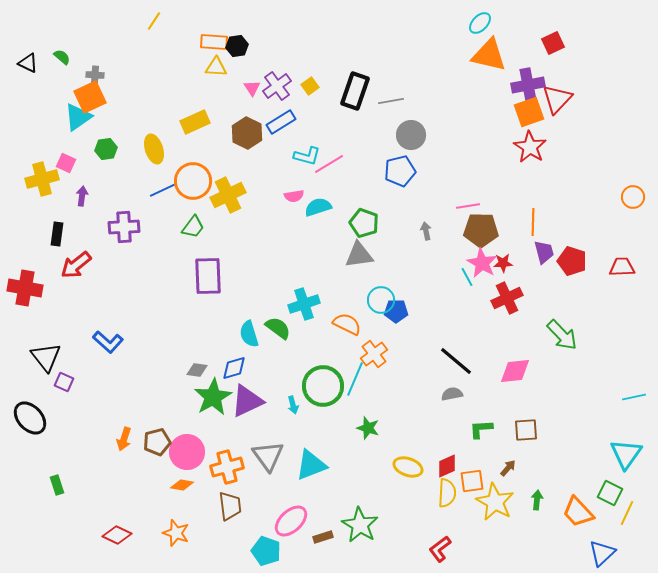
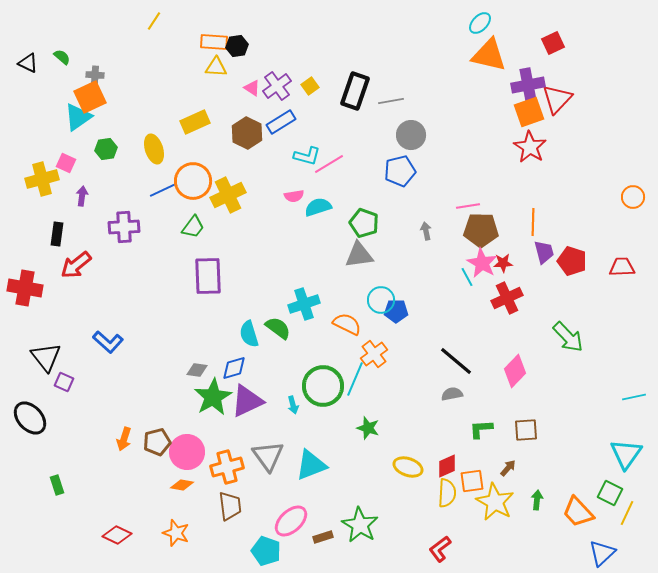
pink triangle at (252, 88): rotated 24 degrees counterclockwise
green arrow at (562, 335): moved 6 px right, 2 px down
pink diamond at (515, 371): rotated 40 degrees counterclockwise
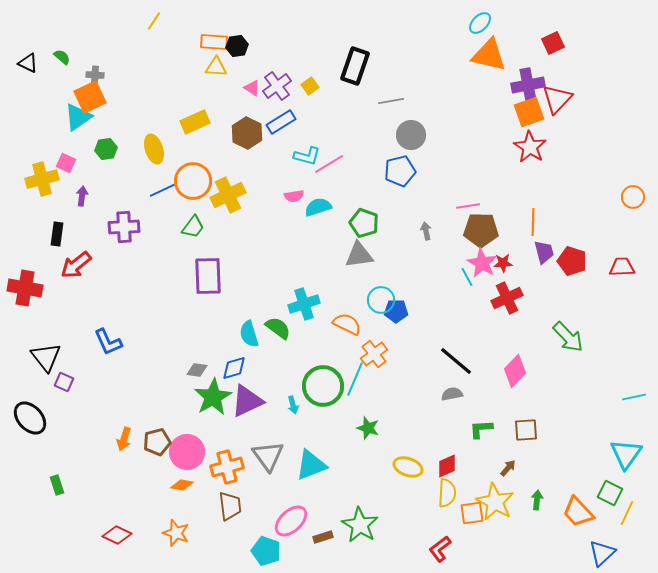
black rectangle at (355, 91): moved 25 px up
blue L-shape at (108, 342): rotated 24 degrees clockwise
orange square at (472, 481): moved 32 px down
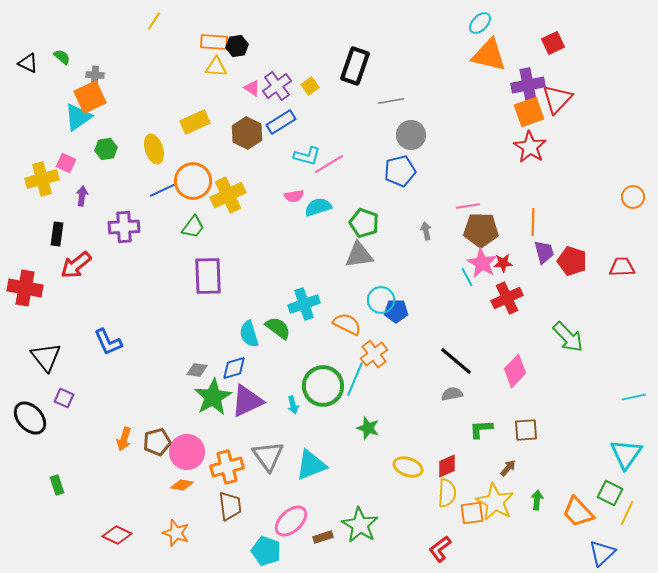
purple square at (64, 382): moved 16 px down
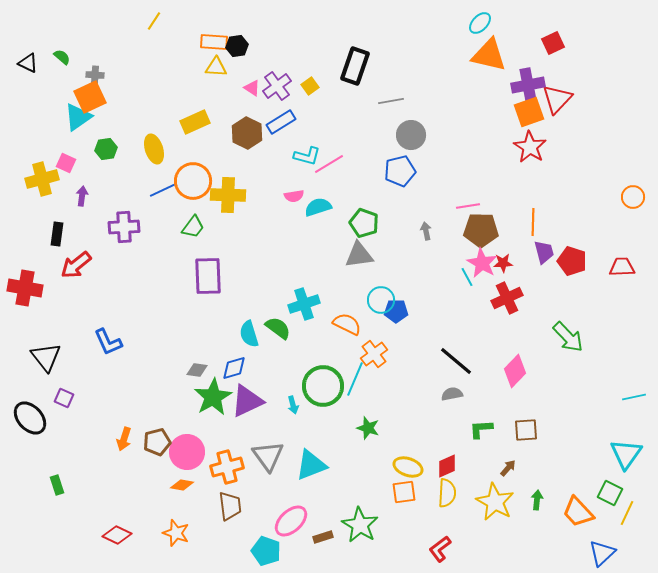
yellow cross at (228, 195): rotated 28 degrees clockwise
orange square at (472, 513): moved 68 px left, 21 px up
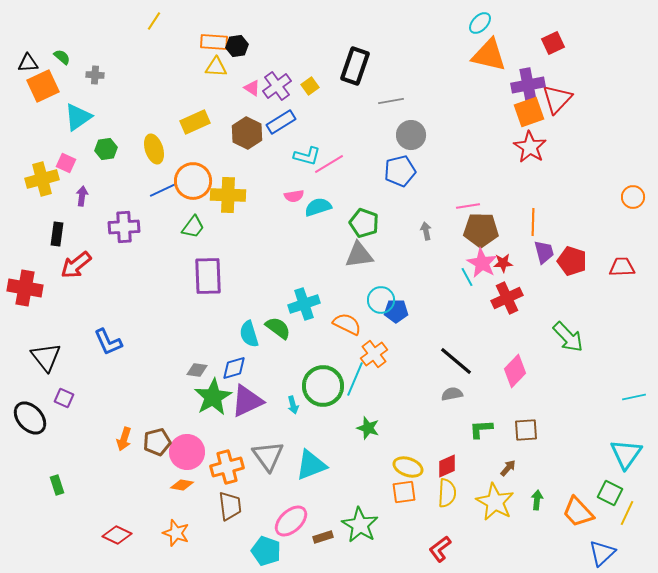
black triangle at (28, 63): rotated 30 degrees counterclockwise
orange square at (90, 97): moved 47 px left, 11 px up
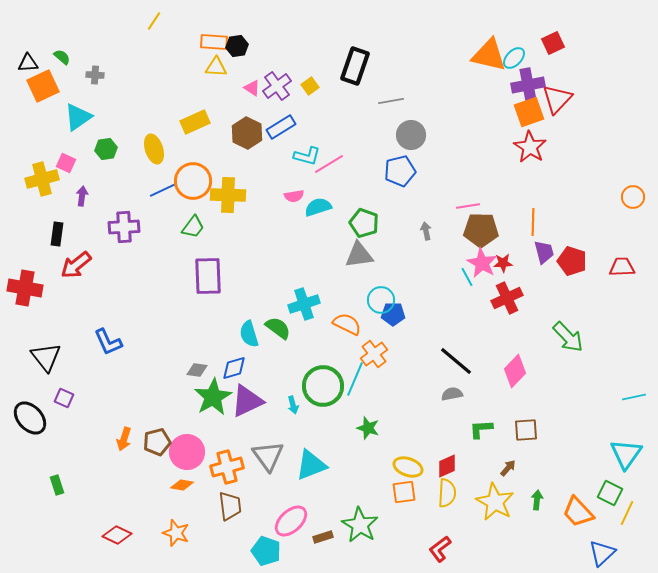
cyan ellipse at (480, 23): moved 34 px right, 35 px down
blue rectangle at (281, 122): moved 5 px down
blue pentagon at (396, 311): moved 3 px left, 3 px down
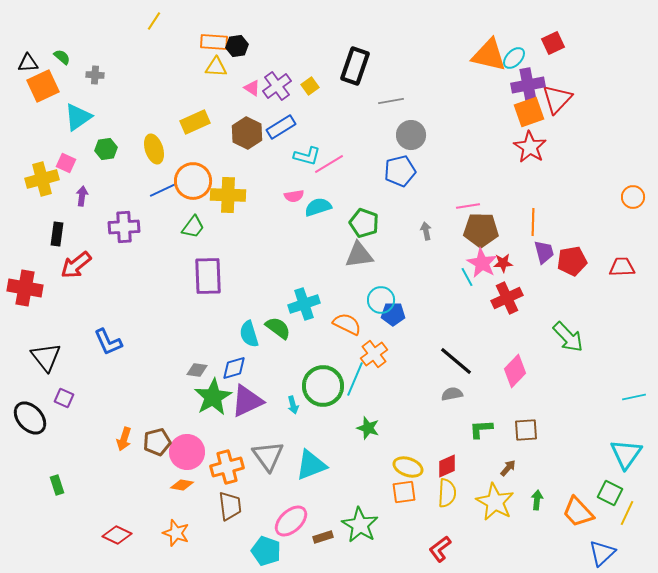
red pentagon at (572, 261): rotated 28 degrees counterclockwise
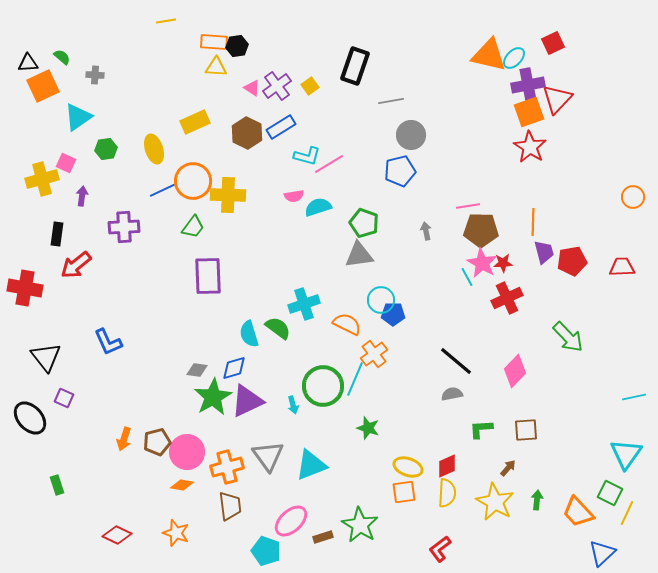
yellow line at (154, 21): moved 12 px right; rotated 48 degrees clockwise
